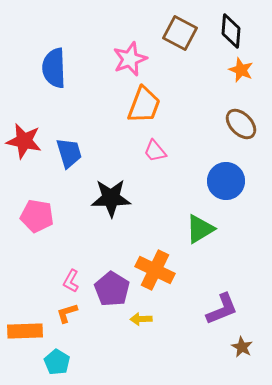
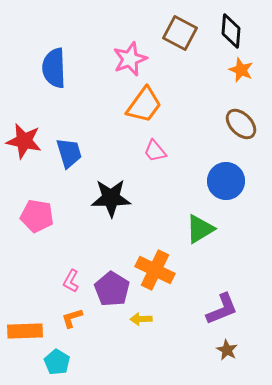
orange trapezoid: rotated 15 degrees clockwise
orange L-shape: moved 5 px right, 5 px down
brown star: moved 15 px left, 3 px down
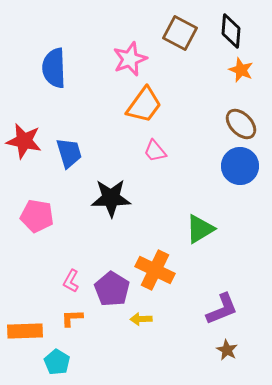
blue circle: moved 14 px right, 15 px up
orange L-shape: rotated 15 degrees clockwise
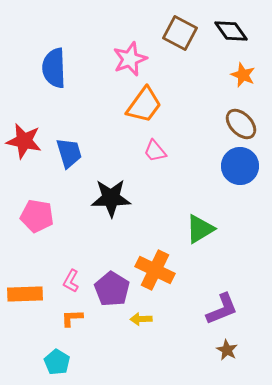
black diamond: rotated 40 degrees counterclockwise
orange star: moved 2 px right, 5 px down
orange rectangle: moved 37 px up
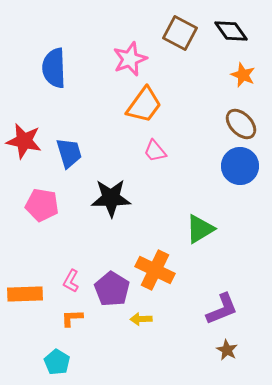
pink pentagon: moved 5 px right, 11 px up
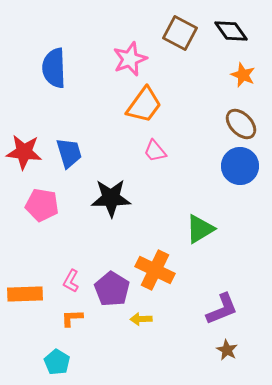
red star: moved 11 px down; rotated 6 degrees counterclockwise
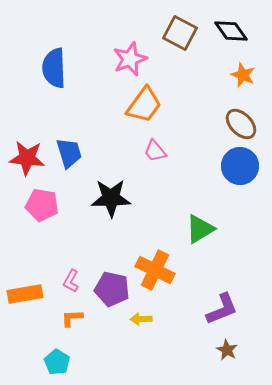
red star: moved 3 px right, 6 px down
purple pentagon: rotated 20 degrees counterclockwise
orange rectangle: rotated 8 degrees counterclockwise
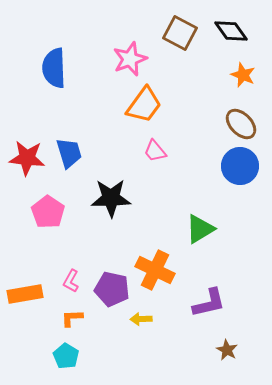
pink pentagon: moved 6 px right, 7 px down; rotated 24 degrees clockwise
purple L-shape: moved 13 px left, 6 px up; rotated 9 degrees clockwise
cyan pentagon: moved 9 px right, 6 px up
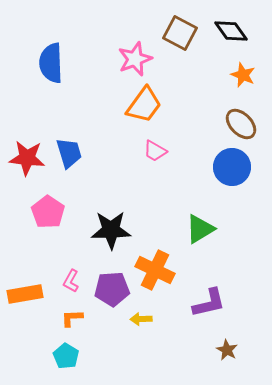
pink star: moved 5 px right
blue semicircle: moved 3 px left, 5 px up
pink trapezoid: rotated 20 degrees counterclockwise
blue circle: moved 8 px left, 1 px down
black star: moved 32 px down
purple pentagon: rotated 16 degrees counterclockwise
